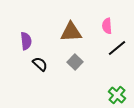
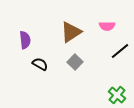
pink semicircle: rotated 84 degrees counterclockwise
brown triangle: rotated 30 degrees counterclockwise
purple semicircle: moved 1 px left, 1 px up
black line: moved 3 px right, 3 px down
black semicircle: rotated 14 degrees counterclockwise
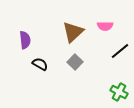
pink semicircle: moved 2 px left
brown triangle: moved 2 px right; rotated 10 degrees counterclockwise
green cross: moved 2 px right, 3 px up; rotated 12 degrees counterclockwise
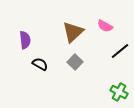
pink semicircle: rotated 28 degrees clockwise
